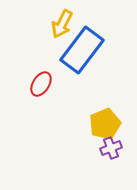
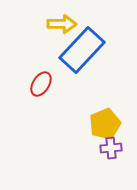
yellow arrow: rotated 116 degrees counterclockwise
blue rectangle: rotated 6 degrees clockwise
purple cross: rotated 15 degrees clockwise
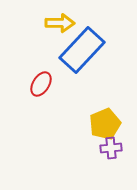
yellow arrow: moved 2 px left, 1 px up
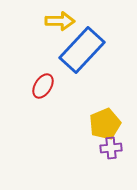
yellow arrow: moved 2 px up
red ellipse: moved 2 px right, 2 px down
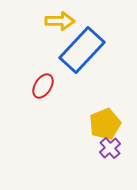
purple cross: moved 1 px left; rotated 35 degrees counterclockwise
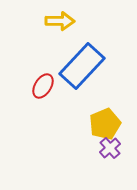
blue rectangle: moved 16 px down
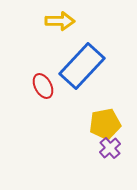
red ellipse: rotated 60 degrees counterclockwise
yellow pentagon: rotated 12 degrees clockwise
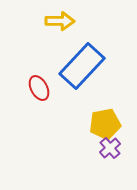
red ellipse: moved 4 px left, 2 px down
